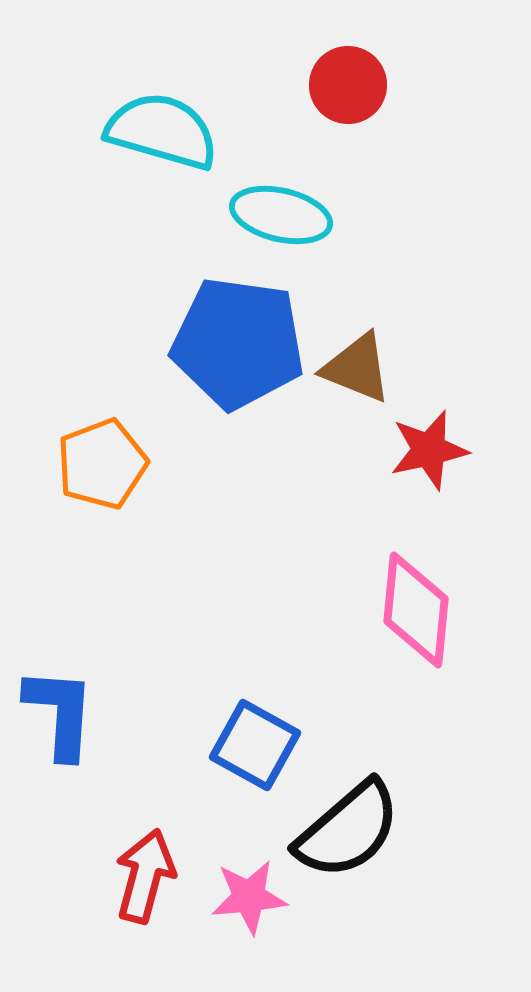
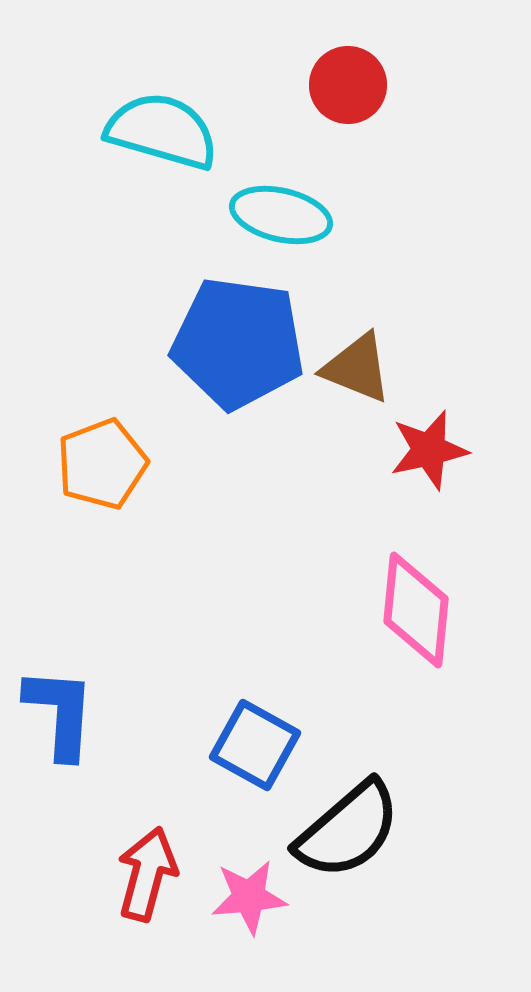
red arrow: moved 2 px right, 2 px up
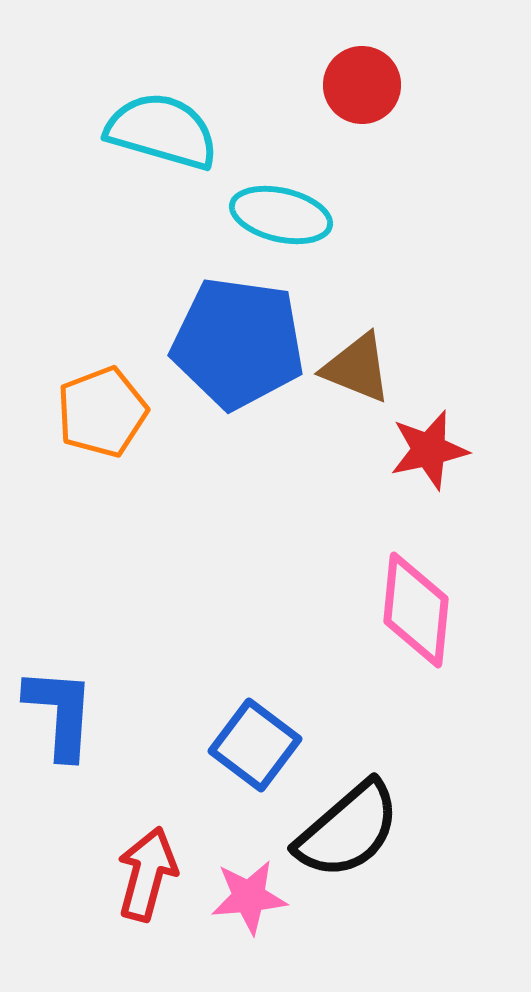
red circle: moved 14 px right
orange pentagon: moved 52 px up
blue square: rotated 8 degrees clockwise
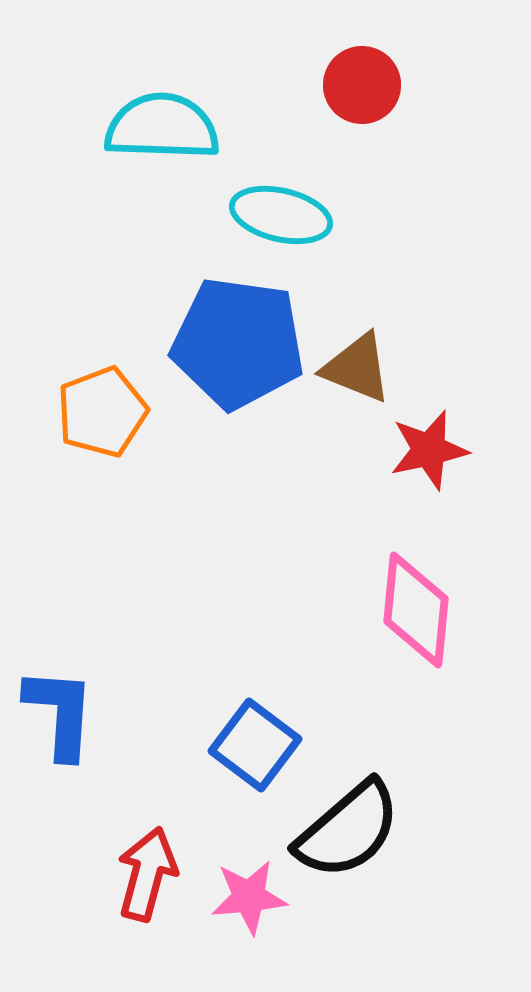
cyan semicircle: moved 4 px up; rotated 14 degrees counterclockwise
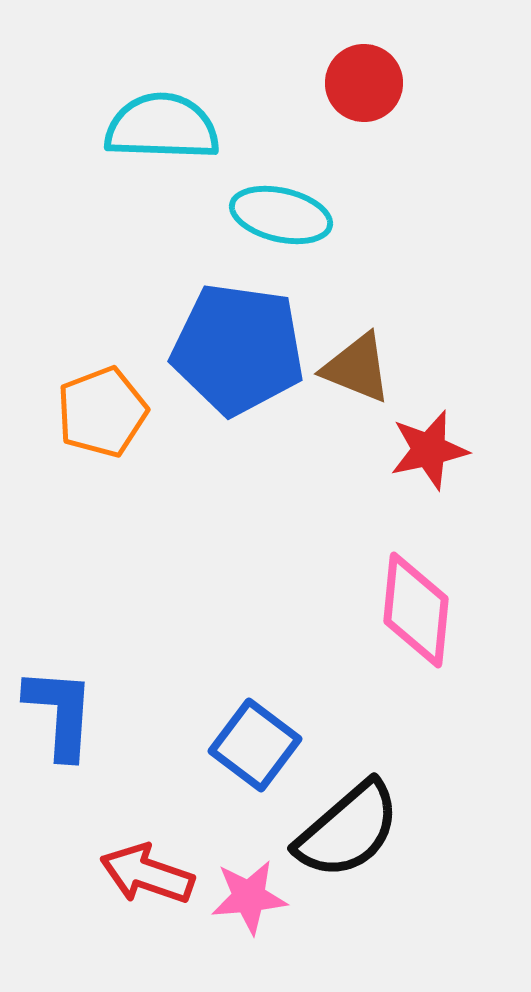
red circle: moved 2 px right, 2 px up
blue pentagon: moved 6 px down
red arrow: rotated 86 degrees counterclockwise
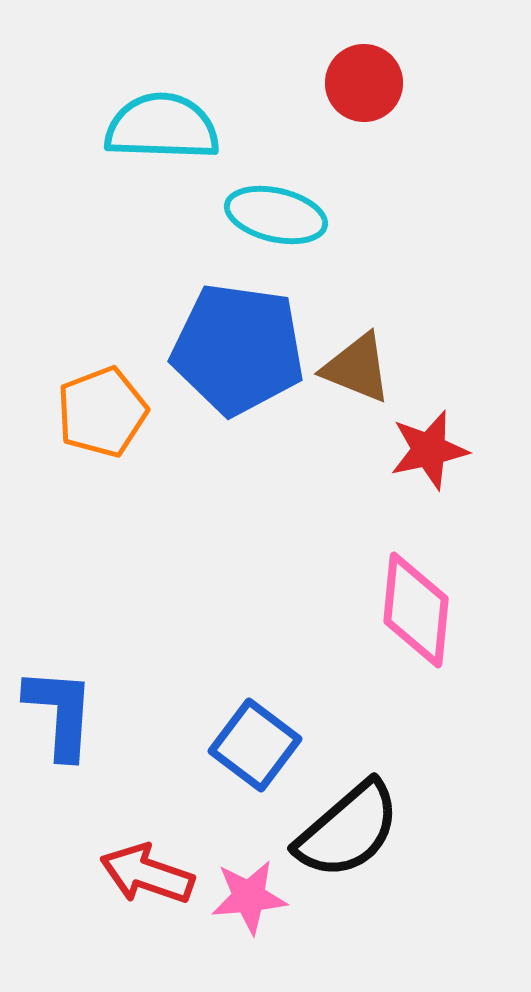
cyan ellipse: moved 5 px left
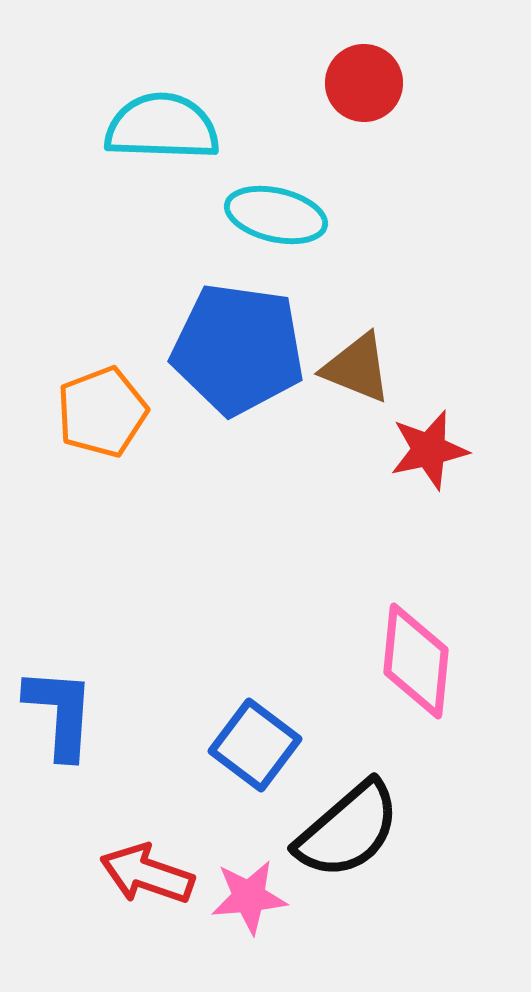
pink diamond: moved 51 px down
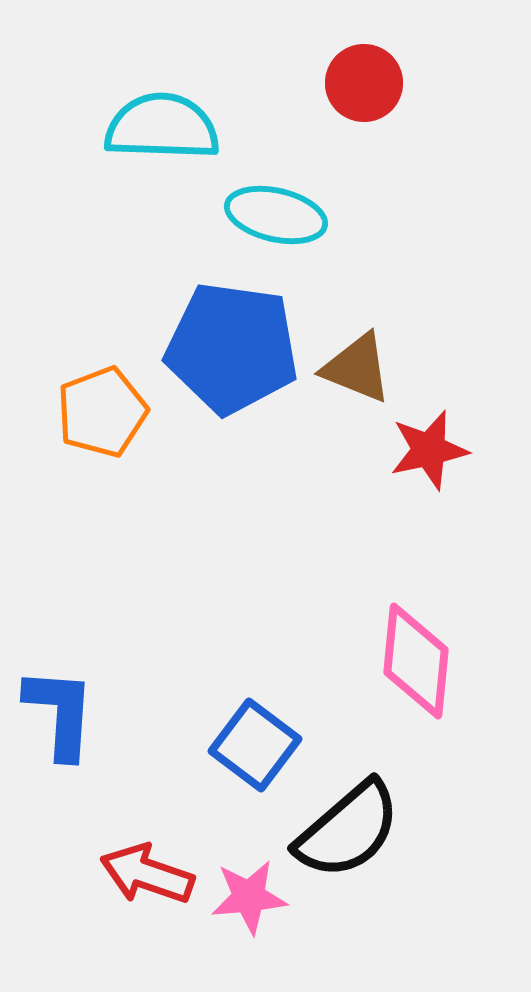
blue pentagon: moved 6 px left, 1 px up
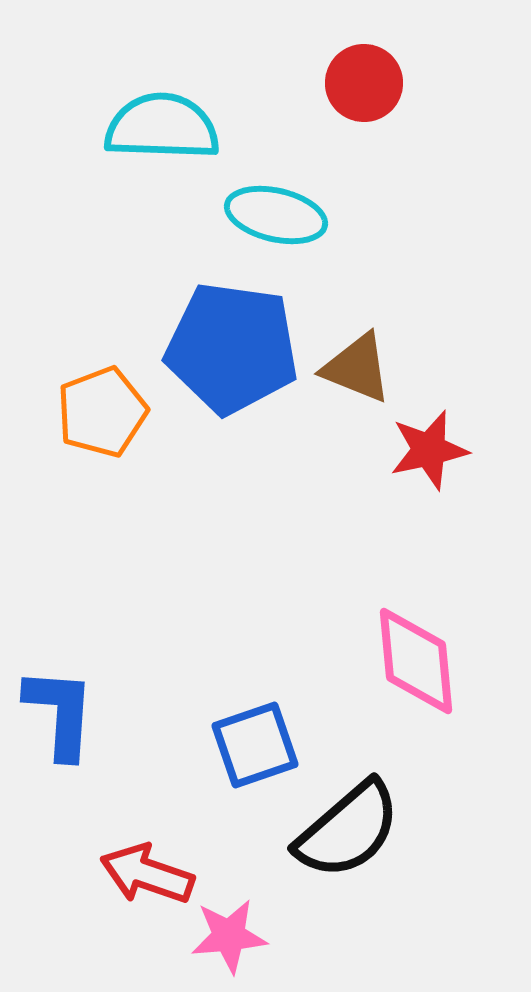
pink diamond: rotated 11 degrees counterclockwise
blue square: rotated 34 degrees clockwise
pink star: moved 20 px left, 39 px down
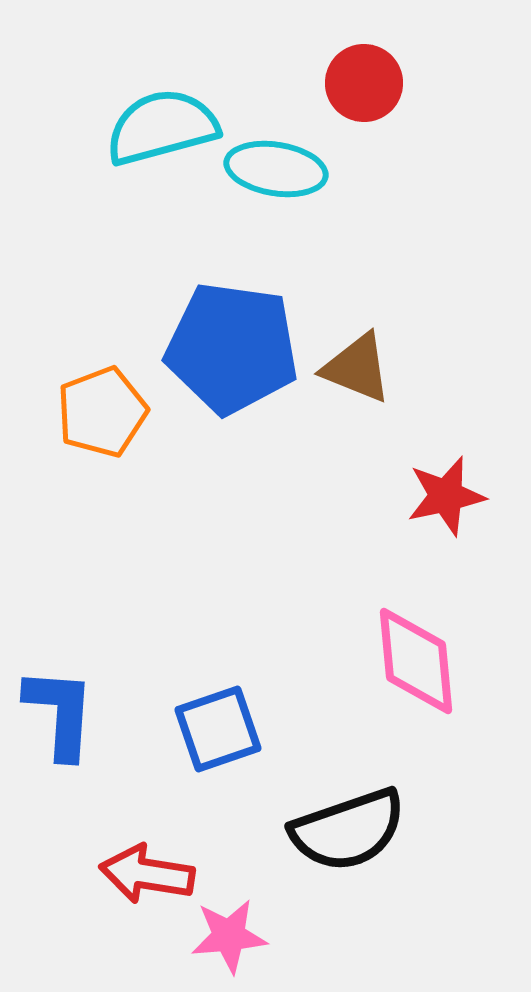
cyan semicircle: rotated 17 degrees counterclockwise
cyan ellipse: moved 46 px up; rotated 4 degrees counterclockwise
red star: moved 17 px right, 46 px down
blue square: moved 37 px left, 16 px up
black semicircle: rotated 22 degrees clockwise
red arrow: rotated 10 degrees counterclockwise
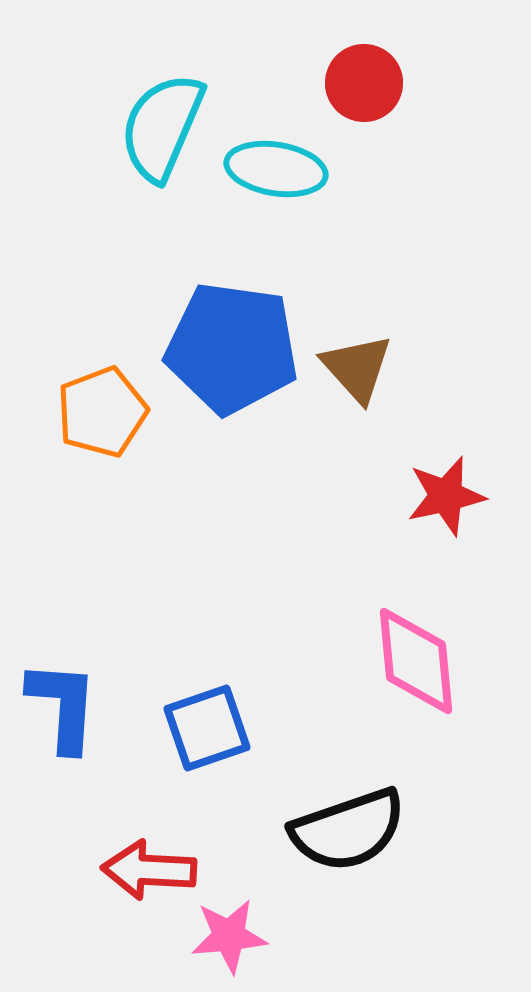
cyan semicircle: rotated 52 degrees counterclockwise
brown triangle: rotated 26 degrees clockwise
blue L-shape: moved 3 px right, 7 px up
blue square: moved 11 px left, 1 px up
red arrow: moved 2 px right, 4 px up; rotated 6 degrees counterclockwise
